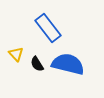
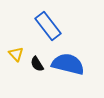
blue rectangle: moved 2 px up
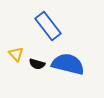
black semicircle: rotated 42 degrees counterclockwise
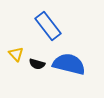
blue semicircle: moved 1 px right
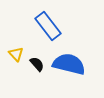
black semicircle: rotated 147 degrees counterclockwise
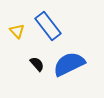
yellow triangle: moved 1 px right, 23 px up
blue semicircle: rotated 40 degrees counterclockwise
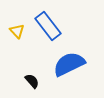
black semicircle: moved 5 px left, 17 px down
